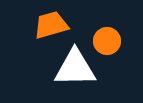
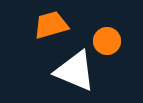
white triangle: moved 3 px down; rotated 24 degrees clockwise
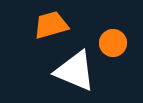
orange circle: moved 6 px right, 2 px down
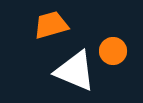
orange circle: moved 8 px down
